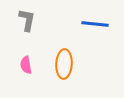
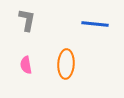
orange ellipse: moved 2 px right
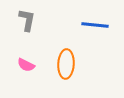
blue line: moved 1 px down
pink semicircle: rotated 54 degrees counterclockwise
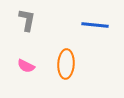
pink semicircle: moved 1 px down
